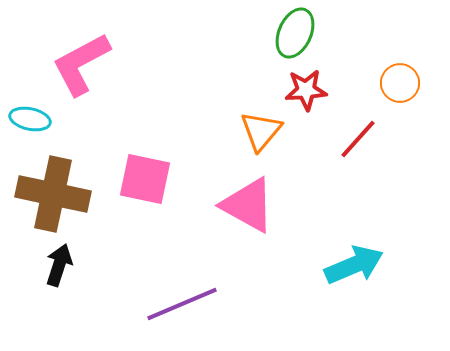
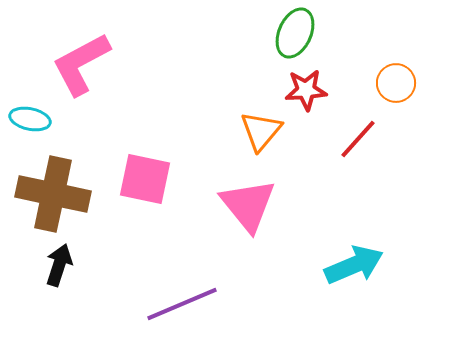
orange circle: moved 4 px left
pink triangle: rotated 22 degrees clockwise
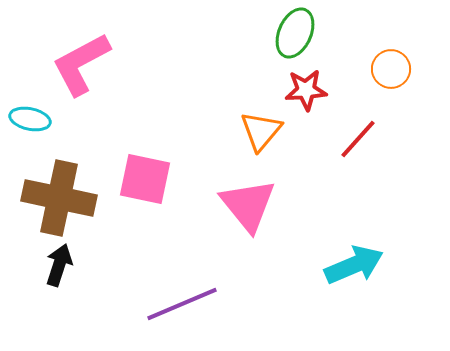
orange circle: moved 5 px left, 14 px up
brown cross: moved 6 px right, 4 px down
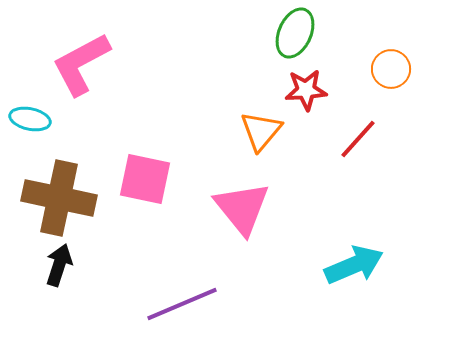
pink triangle: moved 6 px left, 3 px down
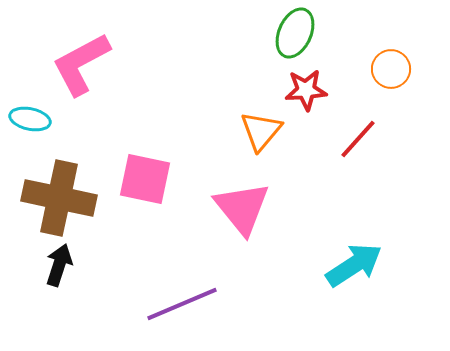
cyan arrow: rotated 10 degrees counterclockwise
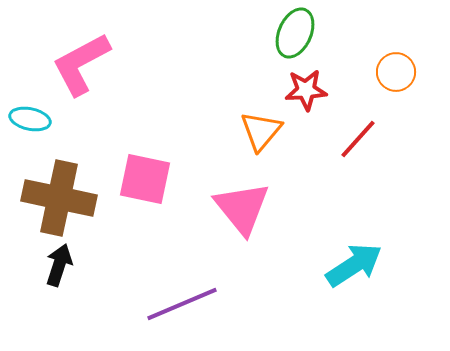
orange circle: moved 5 px right, 3 px down
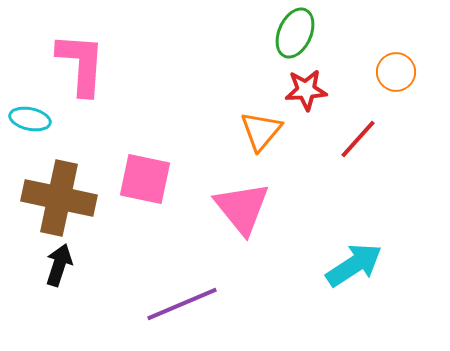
pink L-shape: rotated 122 degrees clockwise
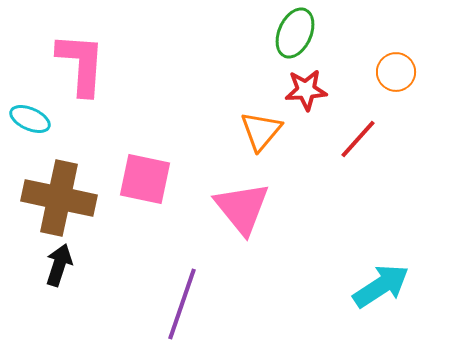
cyan ellipse: rotated 12 degrees clockwise
cyan arrow: moved 27 px right, 21 px down
purple line: rotated 48 degrees counterclockwise
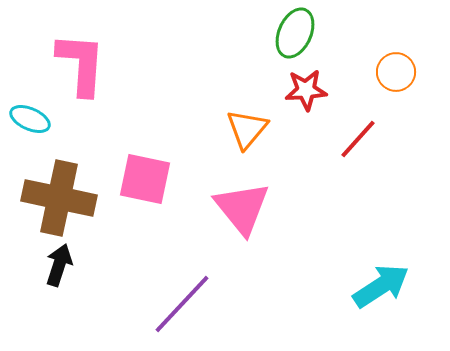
orange triangle: moved 14 px left, 2 px up
purple line: rotated 24 degrees clockwise
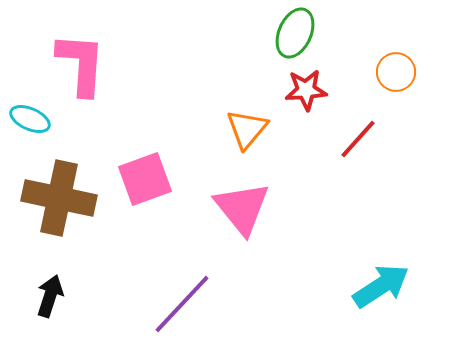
pink square: rotated 32 degrees counterclockwise
black arrow: moved 9 px left, 31 px down
